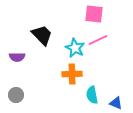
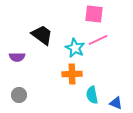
black trapezoid: rotated 10 degrees counterclockwise
gray circle: moved 3 px right
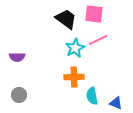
black trapezoid: moved 24 px right, 16 px up
cyan star: rotated 18 degrees clockwise
orange cross: moved 2 px right, 3 px down
cyan semicircle: moved 1 px down
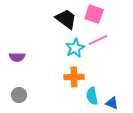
pink square: rotated 12 degrees clockwise
blue triangle: moved 4 px left
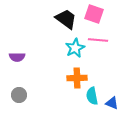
pink line: rotated 30 degrees clockwise
orange cross: moved 3 px right, 1 px down
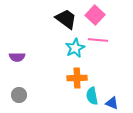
pink square: moved 1 px right, 1 px down; rotated 24 degrees clockwise
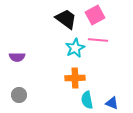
pink square: rotated 18 degrees clockwise
orange cross: moved 2 px left
cyan semicircle: moved 5 px left, 4 px down
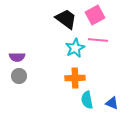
gray circle: moved 19 px up
